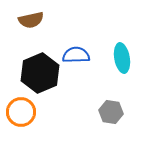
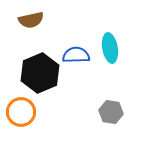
cyan ellipse: moved 12 px left, 10 px up
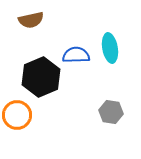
black hexagon: moved 1 px right, 4 px down
orange circle: moved 4 px left, 3 px down
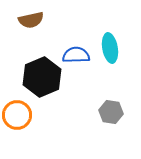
black hexagon: moved 1 px right
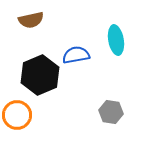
cyan ellipse: moved 6 px right, 8 px up
blue semicircle: rotated 8 degrees counterclockwise
black hexagon: moved 2 px left, 2 px up
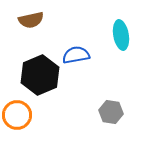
cyan ellipse: moved 5 px right, 5 px up
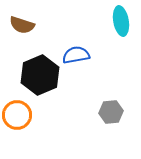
brown semicircle: moved 9 px left, 5 px down; rotated 30 degrees clockwise
cyan ellipse: moved 14 px up
gray hexagon: rotated 15 degrees counterclockwise
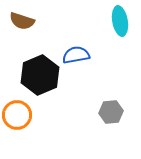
cyan ellipse: moved 1 px left
brown semicircle: moved 4 px up
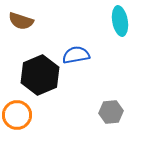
brown semicircle: moved 1 px left
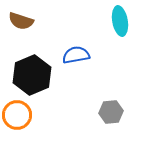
black hexagon: moved 8 px left
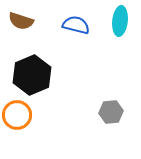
cyan ellipse: rotated 16 degrees clockwise
blue semicircle: moved 30 px up; rotated 24 degrees clockwise
